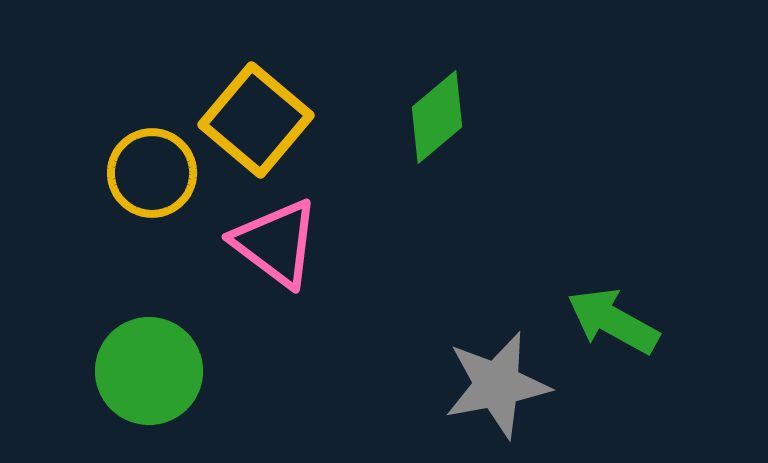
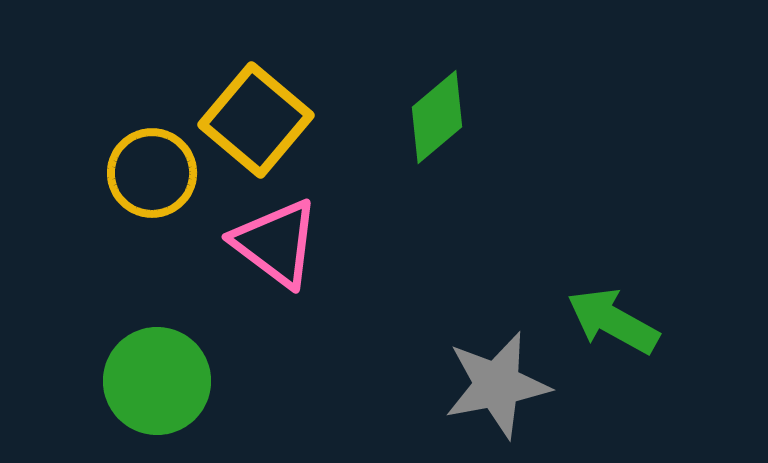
green circle: moved 8 px right, 10 px down
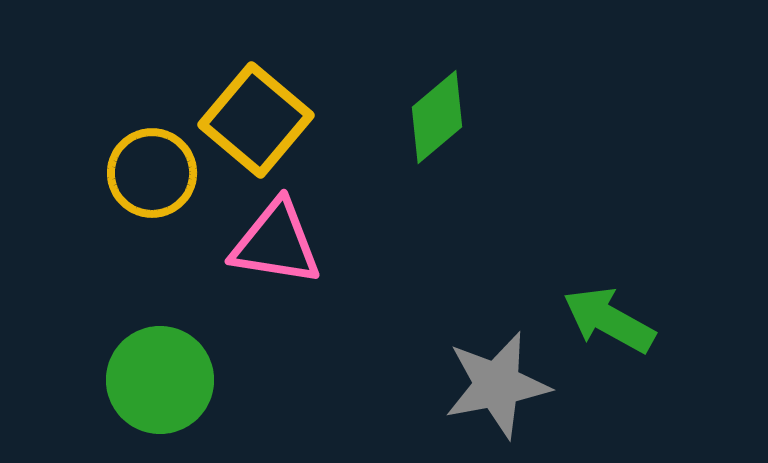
pink triangle: rotated 28 degrees counterclockwise
green arrow: moved 4 px left, 1 px up
green circle: moved 3 px right, 1 px up
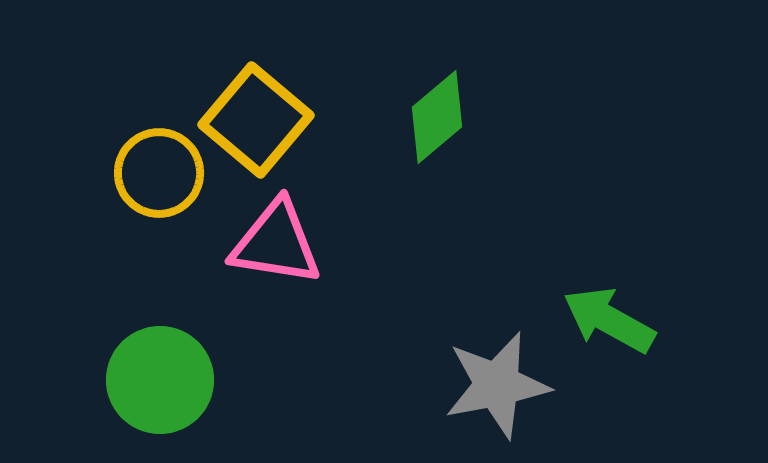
yellow circle: moved 7 px right
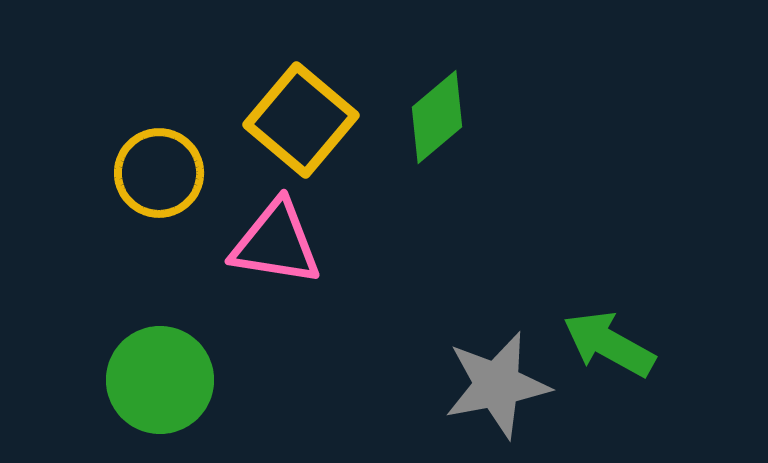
yellow square: moved 45 px right
green arrow: moved 24 px down
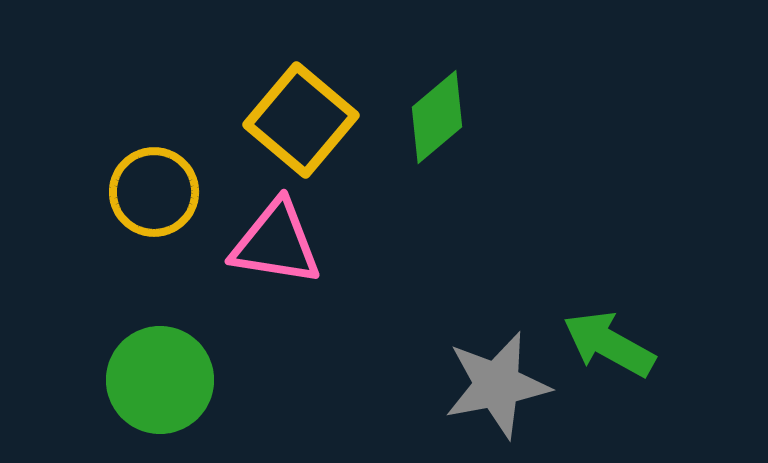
yellow circle: moved 5 px left, 19 px down
